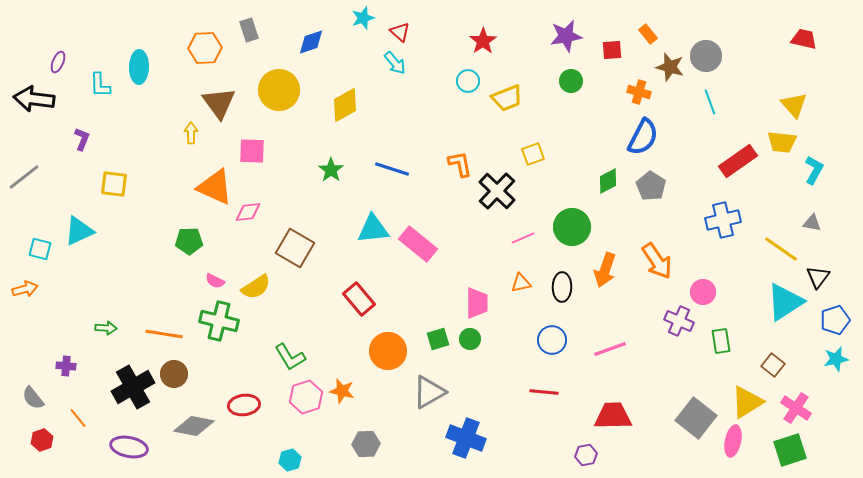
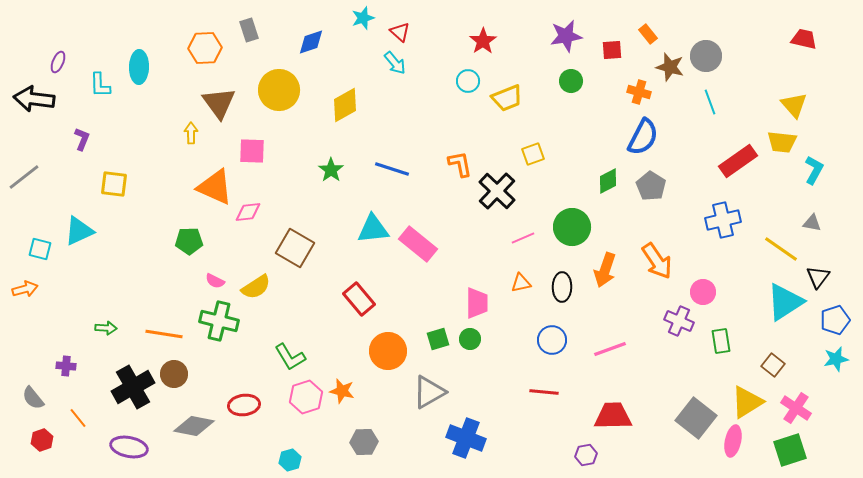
gray hexagon at (366, 444): moved 2 px left, 2 px up
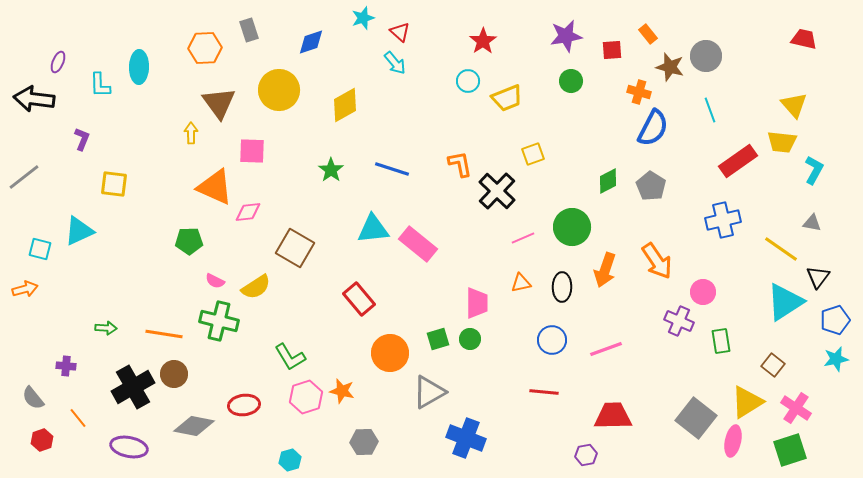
cyan line at (710, 102): moved 8 px down
blue semicircle at (643, 137): moved 10 px right, 9 px up
pink line at (610, 349): moved 4 px left
orange circle at (388, 351): moved 2 px right, 2 px down
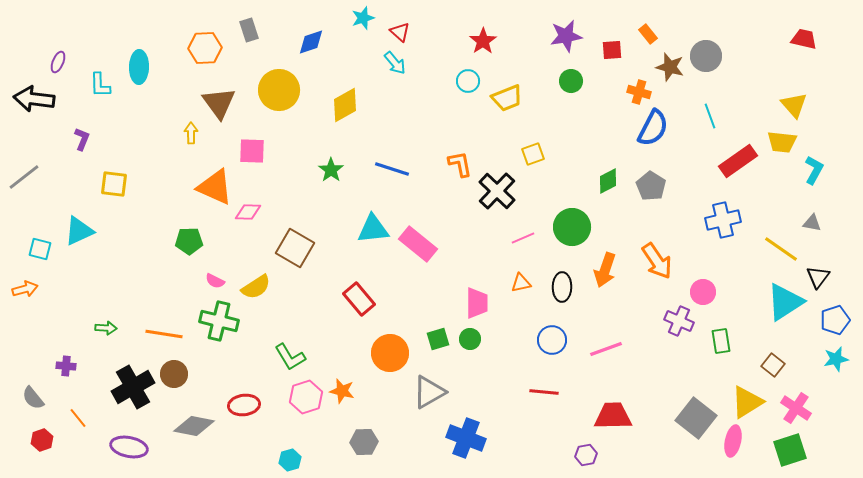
cyan line at (710, 110): moved 6 px down
pink diamond at (248, 212): rotated 8 degrees clockwise
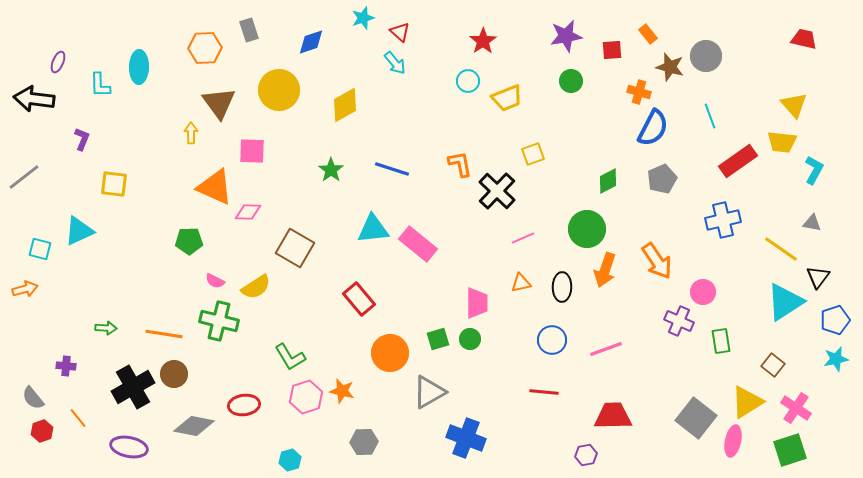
gray pentagon at (651, 186): moved 11 px right, 7 px up; rotated 16 degrees clockwise
green circle at (572, 227): moved 15 px right, 2 px down
red hexagon at (42, 440): moved 9 px up
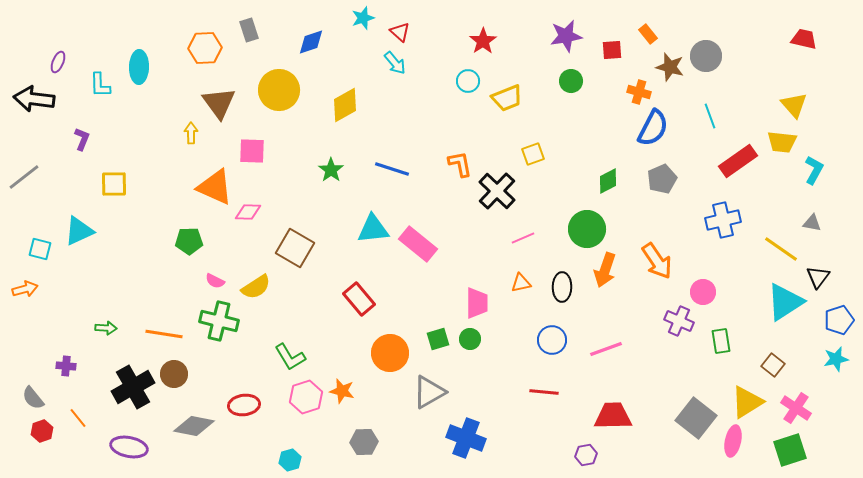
yellow square at (114, 184): rotated 8 degrees counterclockwise
blue pentagon at (835, 320): moved 4 px right
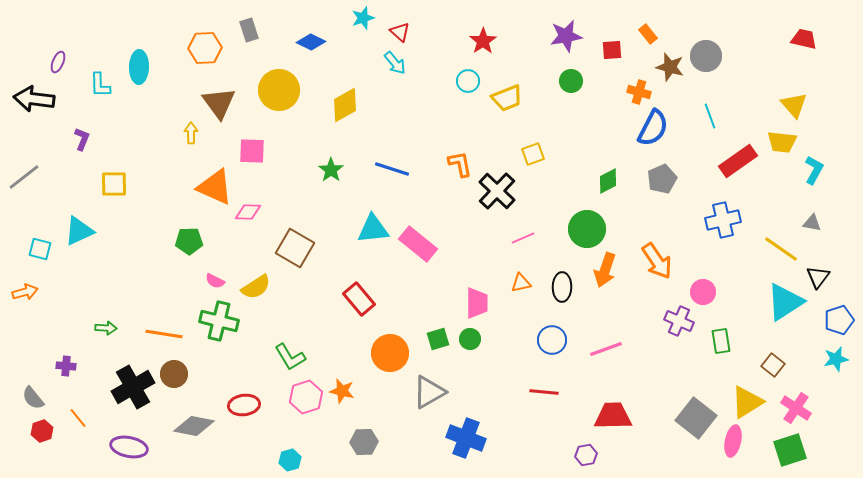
blue diamond at (311, 42): rotated 44 degrees clockwise
orange arrow at (25, 289): moved 3 px down
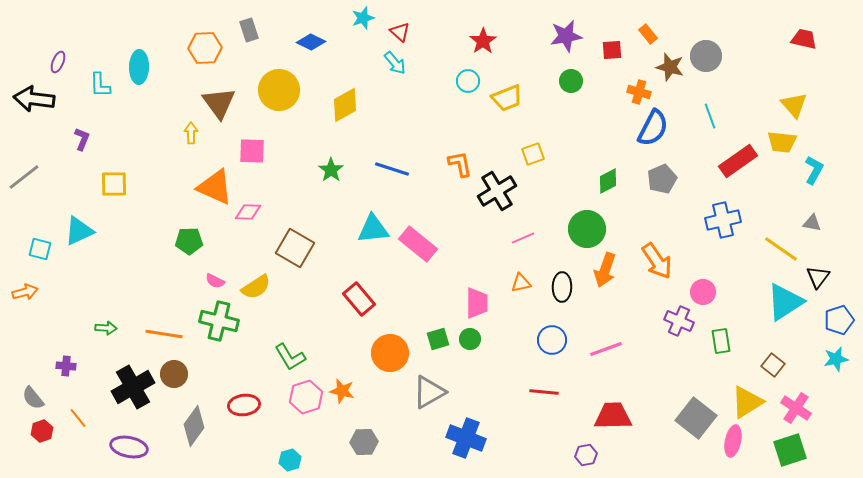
black cross at (497, 191): rotated 15 degrees clockwise
gray diamond at (194, 426): rotated 66 degrees counterclockwise
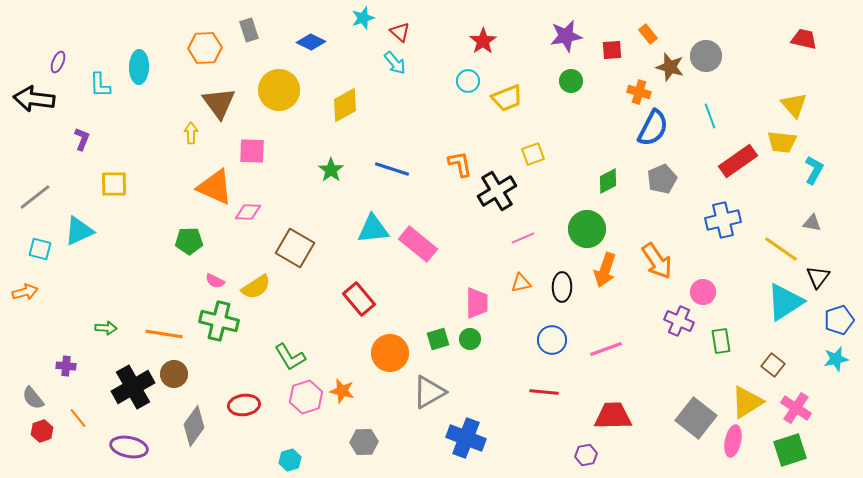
gray line at (24, 177): moved 11 px right, 20 px down
